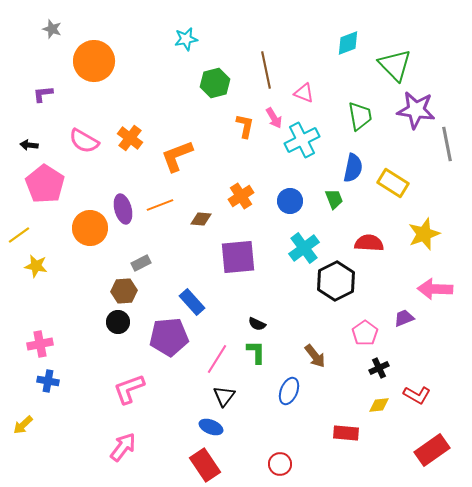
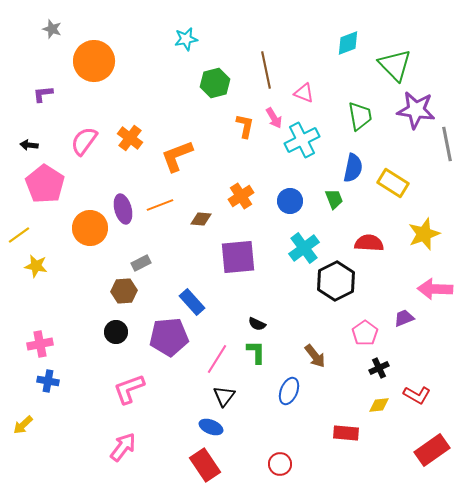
pink semicircle at (84, 141): rotated 96 degrees clockwise
black circle at (118, 322): moved 2 px left, 10 px down
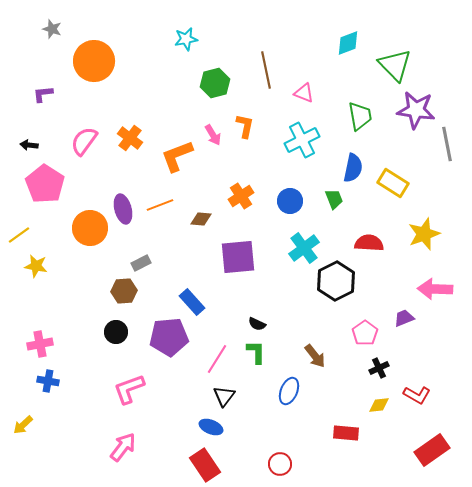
pink arrow at (274, 118): moved 61 px left, 17 px down
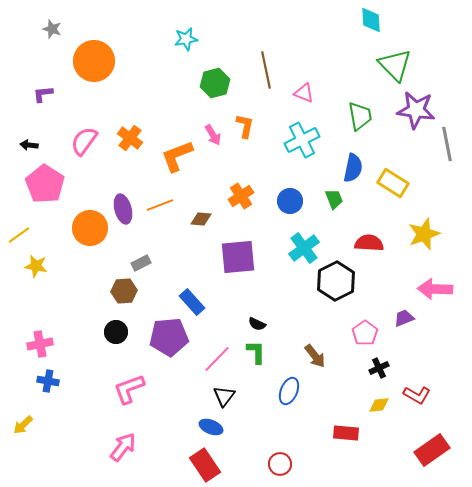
cyan diamond at (348, 43): moved 23 px right, 23 px up; rotated 72 degrees counterclockwise
pink line at (217, 359): rotated 12 degrees clockwise
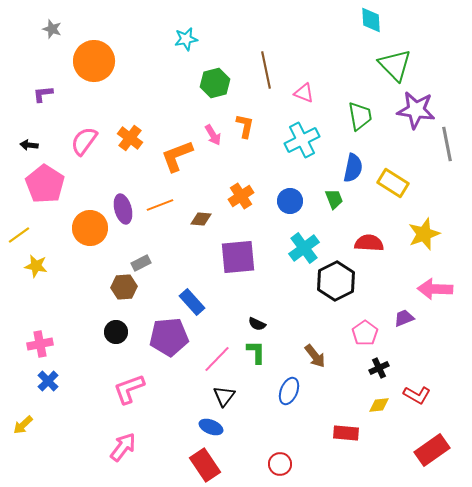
brown hexagon at (124, 291): moved 4 px up
blue cross at (48, 381): rotated 35 degrees clockwise
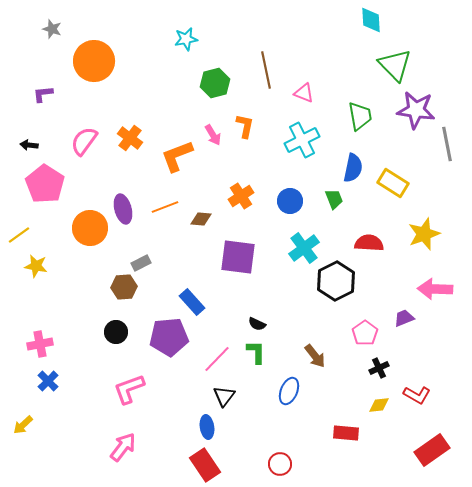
orange line at (160, 205): moved 5 px right, 2 px down
purple square at (238, 257): rotated 12 degrees clockwise
blue ellipse at (211, 427): moved 4 px left; rotated 60 degrees clockwise
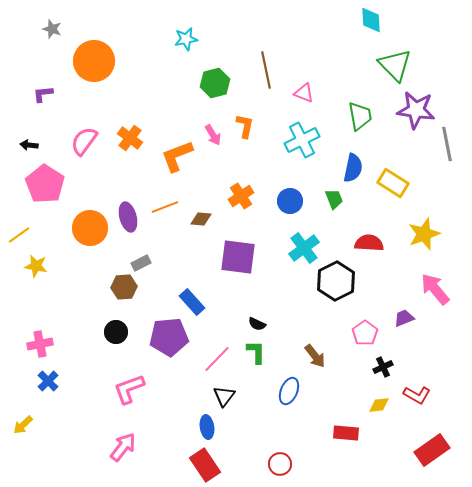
purple ellipse at (123, 209): moved 5 px right, 8 px down
pink arrow at (435, 289): rotated 48 degrees clockwise
black cross at (379, 368): moved 4 px right, 1 px up
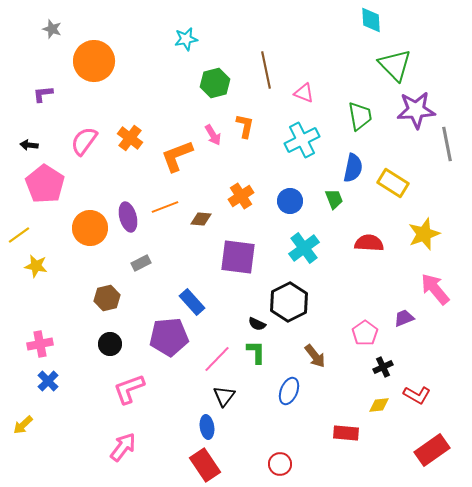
purple star at (416, 110): rotated 12 degrees counterclockwise
black hexagon at (336, 281): moved 47 px left, 21 px down
brown hexagon at (124, 287): moved 17 px left, 11 px down; rotated 10 degrees counterclockwise
black circle at (116, 332): moved 6 px left, 12 px down
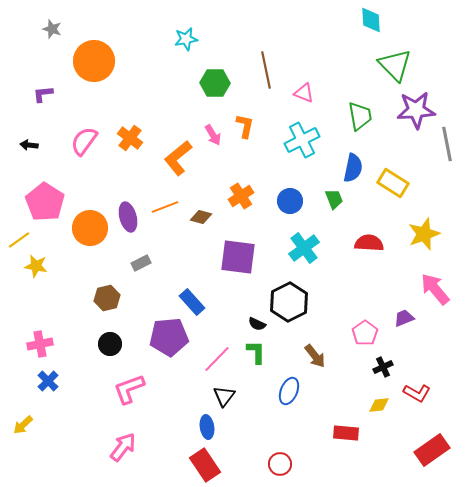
green hexagon at (215, 83): rotated 16 degrees clockwise
orange L-shape at (177, 156): moved 1 px right, 2 px down; rotated 18 degrees counterclockwise
pink pentagon at (45, 184): moved 18 px down
brown diamond at (201, 219): moved 2 px up; rotated 10 degrees clockwise
yellow line at (19, 235): moved 5 px down
red L-shape at (417, 395): moved 2 px up
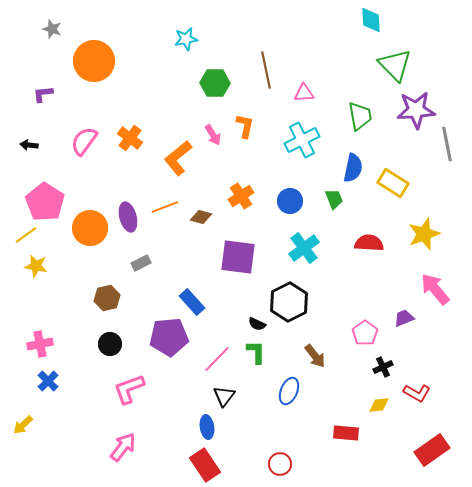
pink triangle at (304, 93): rotated 25 degrees counterclockwise
yellow line at (19, 240): moved 7 px right, 5 px up
